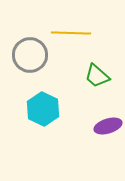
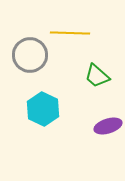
yellow line: moved 1 px left
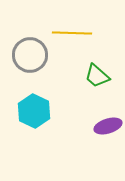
yellow line: moved 2 px right
cyan hexagon: moved 9 px left, 2 px down
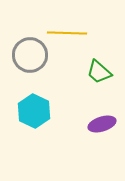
yellow line: moved 5 px left
green trapezoid: moved 2 px right, 4 px up
purple ellipse: moved 6 px left, 2 px up
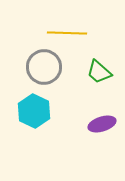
gray circle: moved 14 px right, 12 px down
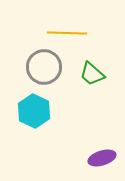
green trapezoid: moved 7 px left, 2 px down
purple ellipse: moved 34 px down
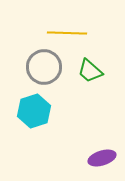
green trapezoid: moved 2 px left, 3 px up
cyan hexagon: rotated 16 degrees clockwise
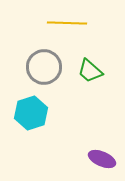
yellow line: moved 10 px up
cyan hexagon: moved 3 px left, 2 px down
purple ellipse: moved 1 px down; rotated 40 degrees clockwise
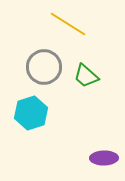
yellow line: moved 1 px right, 1 px down; rotated 30 degrees clockwise
green trapezoid: moved 4 px left, 5 px down
purple ellipse: moved 2 px right, 1 px up; rotated 24 degrees counterclockwise
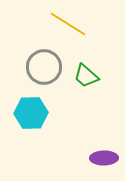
cyan hexagon: rotated 16 degrees clockwise
